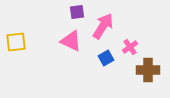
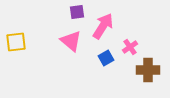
pink triangle: rotated 15 degrees clockwise
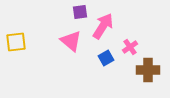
purple square: moved 3 px right
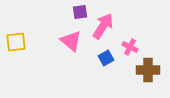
pink cross: rotated 28 degrees counterclockwise
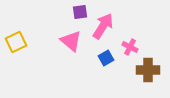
yellow square: rotated 20 degrees counterclockwise
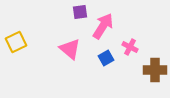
pink triangle: moved 1 px left, 8 px down
brown cross: moved 7 px right
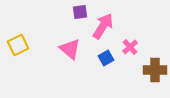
yellow square: moved 2 px right, 3 px down
pink cross: rotated 21 degrees clockwise
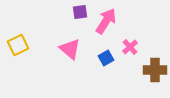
pink arrow: moved 3 px right, 5 px up
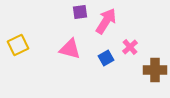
pink triangle: rotated 25 degrees counterclockwise
